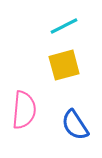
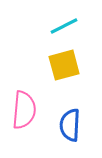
blue semicircle: moved 5 px left; rotated 36 degrees clockwise
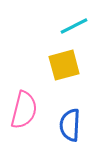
cyan line: moved 10 px right
pink semicircle: rotated 9 degrees clockwise
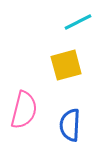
cyan line: moved 4 px right, 4 px up
yellow square: moved 2 px right
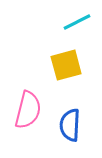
cyan line: moved 1 px left
pink semicircle: moved 4 px right
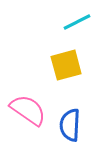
pink semicircle: rotated 69 degrees counterclockwise
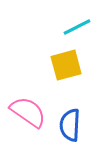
cyan line: moved 5 px down
pink semicircle: moved 2 px down
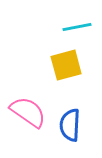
cyan line: rotated 16 degrees clockwise
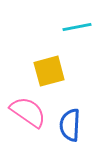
yellow square: moved 17 px left, 6 px down
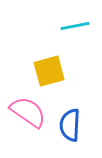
cyan line: moved 2 px left, 1 px up
